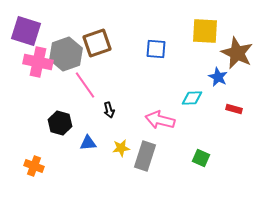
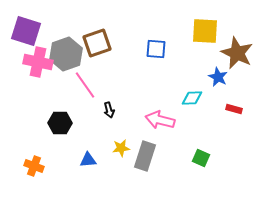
black hexagon: rotated 15 degrees counterclockwise
blue triangle: moved 17 px down
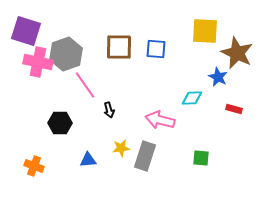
brown square: moved 22 px right, 4 px down; rotated 20 degrees clockwise
green square: rotated 18 degrees counterclockwise
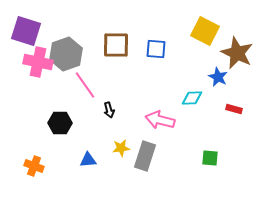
yellow square: rotated 24 degrees clockwise
brown square: moved 3 px left, 2 px up
green square: moved 9 px right
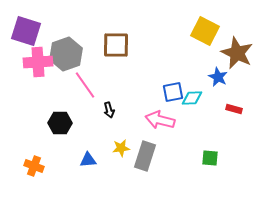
blue square: moved 17 px right, 43 px down; rotated 15 degrees counterclockwise
pink cross: rotated 16 degrees counterclockwise
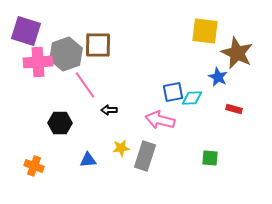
yellow square: rotated 20 degrees counterclockwise
brown square: moved 18 px left
black arrow: rotated 105 degrees clockwise
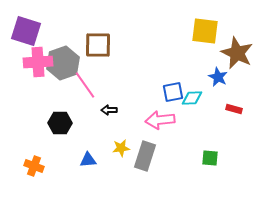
gray hexagon: moved 3 px left, 9 px down
pink arrow: rotated 20 degrees counterclockwise
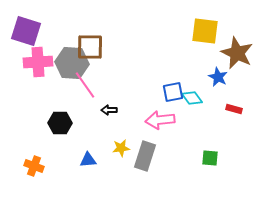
brown square: moved 8 px left, 2 px down
gray hexagon: moved 9 px right; rotated 24 degrees clockwise
cyan diamond: rotated 55 degrees clockwise
